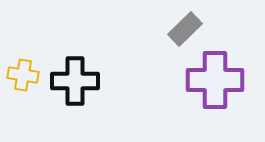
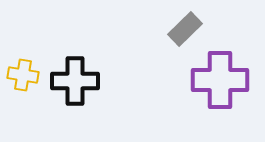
purple cross: moved 5 px right
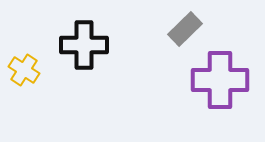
yellow cross: moved 1 px right, 5 px up; rotated 24 degrees clockwise
black cross: moved 9 px right, 36 px up
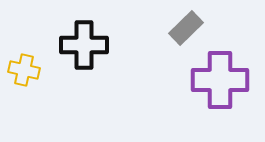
gray rectangle: moved 1 px right, 1 px up
yellow cross: rotated 20 degrees counterclockwise
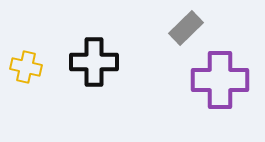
black cross: moved 10 px right, 17 px down
yellow cross: moved 2 px right, 3 px up
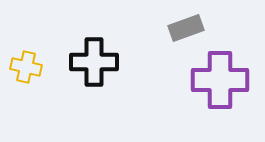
gray rectangle: rotated 24 degrees clockwise
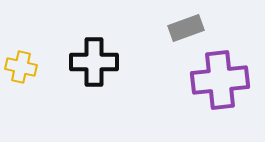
yellow cross: moved 5 px left
purple cross: rotated 6 degrees counterclockwise
